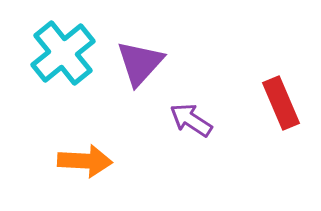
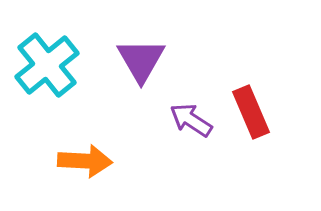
cyan cross: moved 16 px left, 12 px down
purple triangle: moved 1 px right, 3 px up; rotated 12 degrees counterclockwise
red rectangle: moved 30 px left, 9 px down
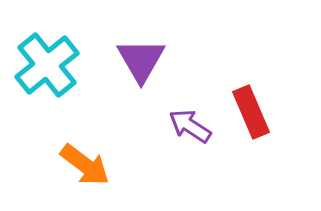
purple arrow: moved 1 px left, 6 px down
orange arrow: moved 4 px down; rotated 34 degrees clockwise
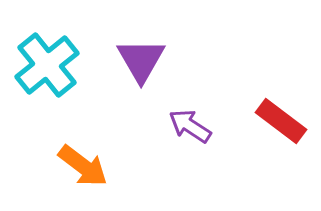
red rectangle: moved 30 px right, 9 px down; rotated 30 degrees counterclockwise
orange arrow: moved 2 px left, 1 px down
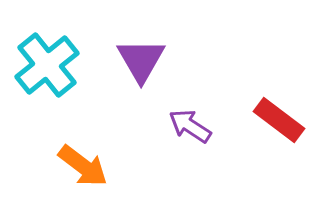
red rectangle: moved 2 px left, 1 px up
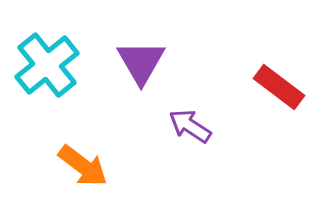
purple triangle: moved 2 px down
red rectangle: moved 33 px up
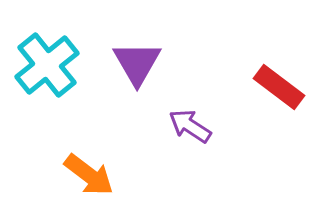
purple triangle: moved 4 px left, 1 px down
orange arrow: moved 6 px right, 9 px down
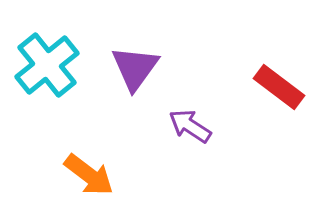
purple triangle: moved 2 px left, 5 px down; rotated 6 degrees clockwise
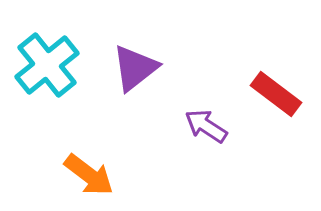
purple triangle: rotated 16 degrees clockwise
red rectangle: moved 3 px left, 7 px down
purple arrow: moved 16 px right
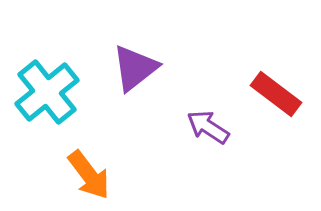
cyan cross: moved 27 px down
purple arrow: moved 2 px right, 1 px down
orange arrow: rotated 16 degrees clockwise
